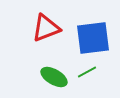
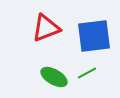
blue square: moved 1 px right, 2 px up
green line: moved 1 px down
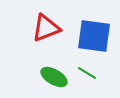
blue square: rotated 15 degrees clockwise
green line: rotated 60 degrees clockwise
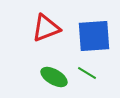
blue square: rotated 12 degrees counterclockwise
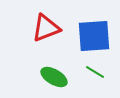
green line: moved 8 px right, 1 px up
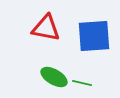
red triangle: rotated 32 degrees clockwise
green line: moved 13 px left, 11 px down; rotated 18 degrees counterclockwise
